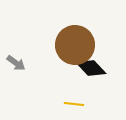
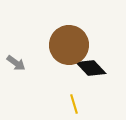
brown circle: moved 6 px left
yellow line: rotated 66 degrees clockwise
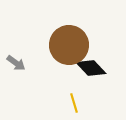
yellow line: moved 1 px up
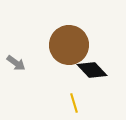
black diamond: moved 1 px right, 2 px down
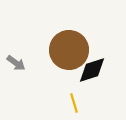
brown circle: moved 5 px down
black diamond: rotated 64 degrees counterclockwise
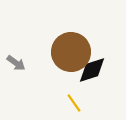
brown circle: moved 2 px right, 2 px down
yellow line: rotated 18 degrees counterclockwise
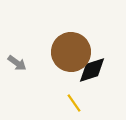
gray arrow: moved 1 px right
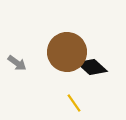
brown circle: moved 4 px left
black diamond: moved 3 px up; rotated 60 degrees clockwise
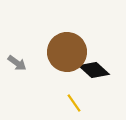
black diamond: moved 2 px right, 3 px down
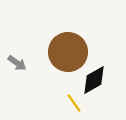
brown circle: moved 1 px right
black diamond: moved 10 px down; rotated 72 degrees counterclockwise
